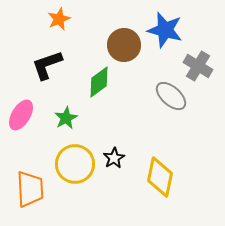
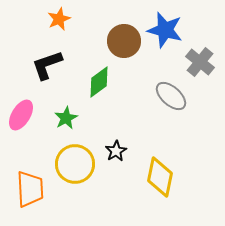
brown circle: moved 4 px up
gray cross: moved 2 px right, 4 px up; rotated 8 degrees clockwise
black star: moved 2 px right, 7 px up
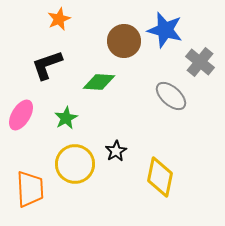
green diamond: rotated 40 degrees clockwise
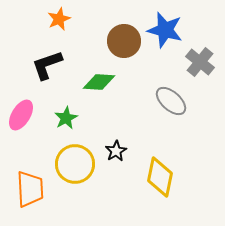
gray ellipse: moved 5 px down
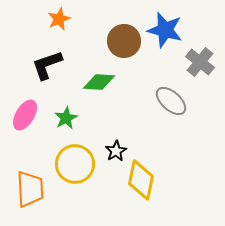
pink ellipse: moved 4 px right
yellow diamond: moved 19 px left, 3 px down
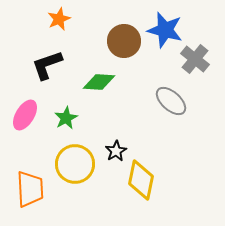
gray cross: moved 5 px left, 3 px up
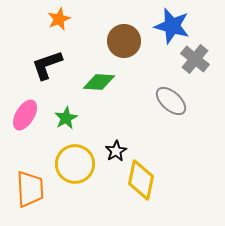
blue star: moved 7 px right, 4 px up
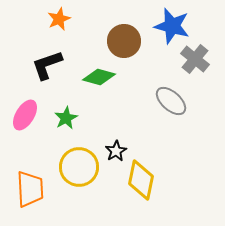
green diamond: moved 5 px up; rotated 12 degrees clockwise
yellow circle: moved 4 px right, 3 px down
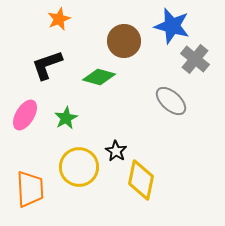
black star: rotated 10 degrees counterclockwise
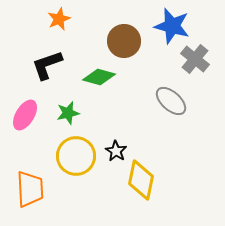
green star: moved 2 px right, 5 px up; rotated 15 degrees clockwise
yellow circle: moved 3 px left, 11 px up
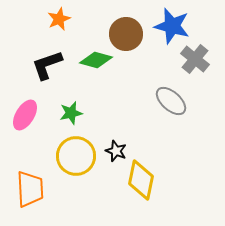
brown circle: moved 2 px right, 7 px up
green diamond: moved 3 px left, 17 px up
green star: moved 3 px right
black star: rotated 10 degrees counterclockwise
